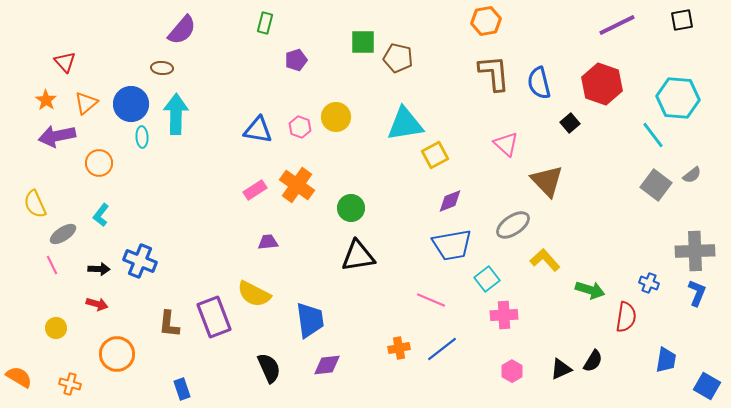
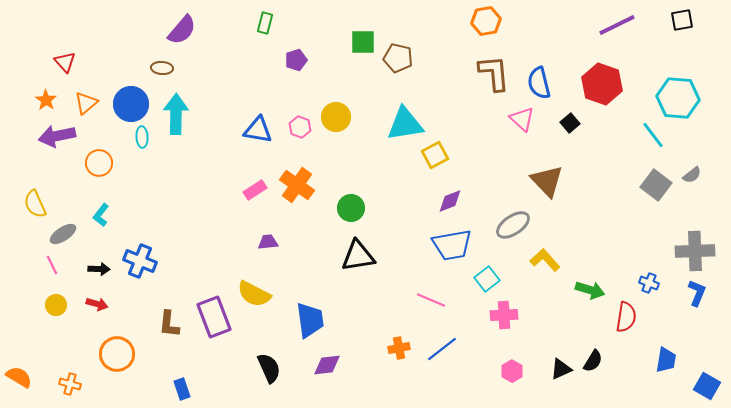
pink triangle at (506, 144): moved 16 px right, 25 px up
yellow circle at (56, 328): moved 23 px up
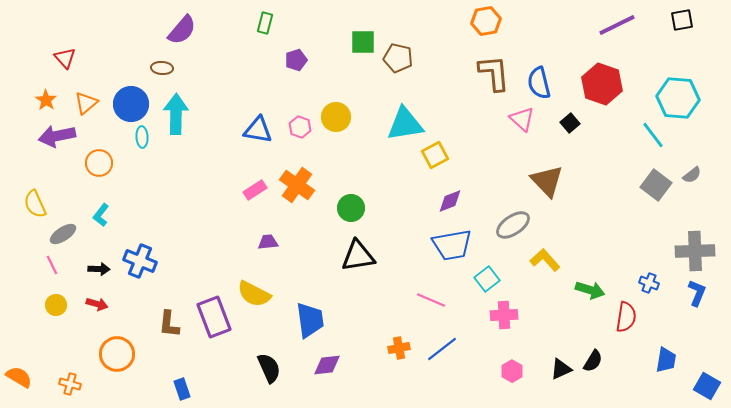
red triangle at (65, 62): moved 4 px up
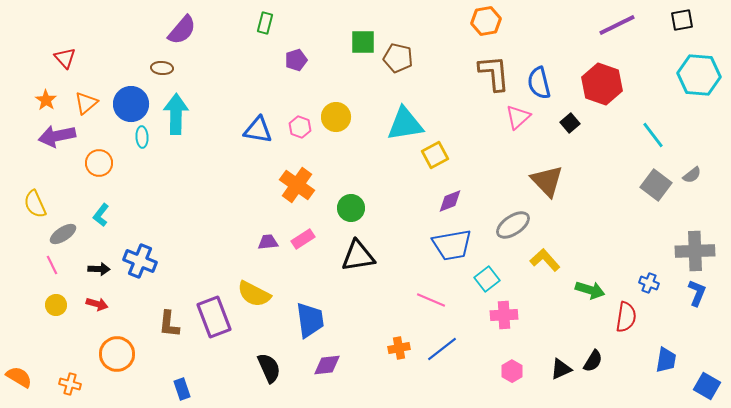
cyan hexagon at (678, 98): moved 21 px right, 23 px up
pink triangle at (522, 119): moved 4 px left, 2 px up; rotated 36 degrees clockwise
pink rectangle at (255, 190): moved 48 px right, 49 px down
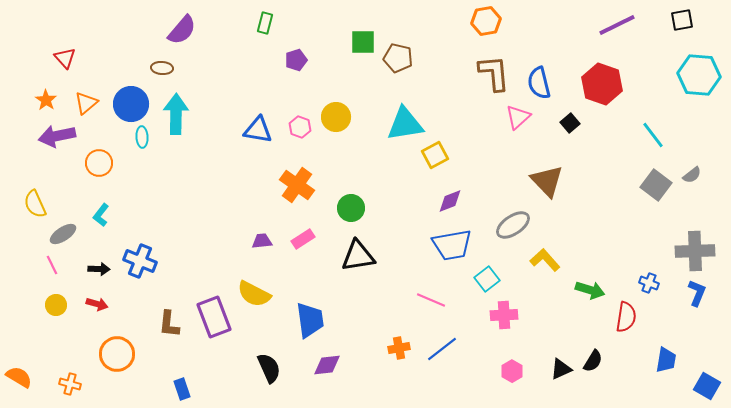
purple trapezoid at (268, 242): moved 6 px left, 1 px up
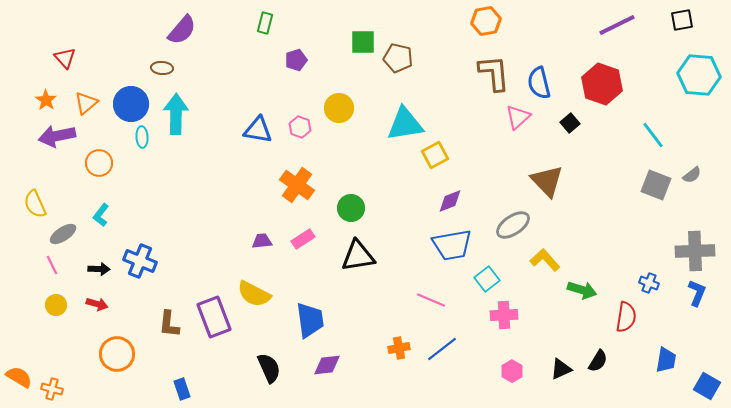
yellow circle at (336, 117): moved 3 px right, 9 px up
gray square at (656, 185): rotated 16 degrees counterclockwise
green arrow at (590, 290): moved 8 px left
black semicircle at (593, 361): moved 5 px right
orange cross at (70, 384): moved 18 px left, 5 px down
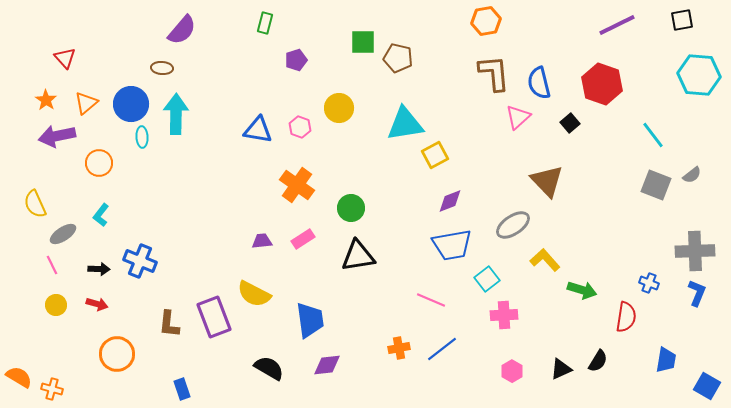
black semicircle at (269, 368): rotated 36 degrees counterclockwise
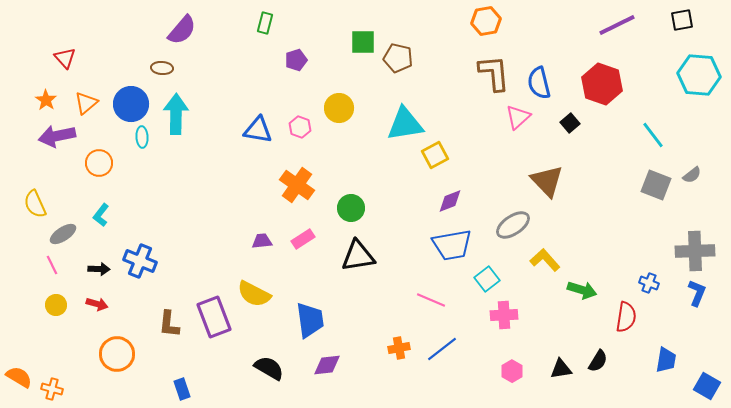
black triangle at (561, 369): rotated 15 degrees clockwise
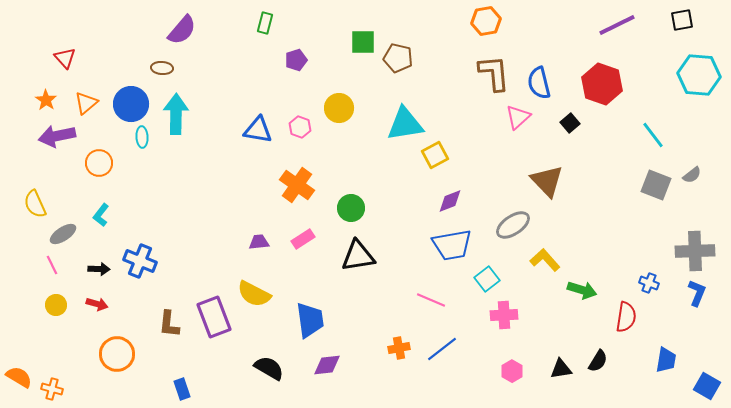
purple trapezoid at (262, 241): moved 3 px left, 1 px down
